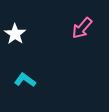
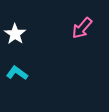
cyan L-shape: moved 8 px left, 7 px up
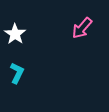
cyan L-shape: rotated 80 degrees clockwise
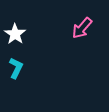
cyan L-shape: moved 1 px left, 5 px up
